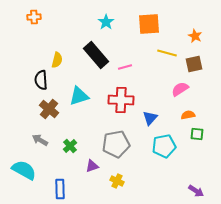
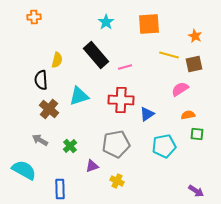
yellow line: moved 2 px right, 2 px down
blue triangle: moved 3 px left, 4 px up; rotated 14 degrees clockwise
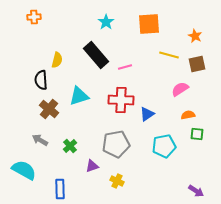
brown square: moved 3 px right
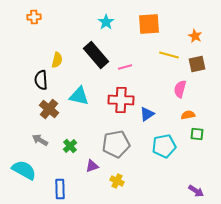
pink semicircle: rotated 42 degrees counterclockwise
cyan triangle: rotated 30 degrees clockwise
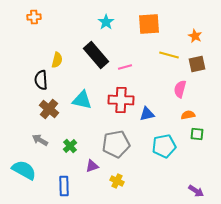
cyan triangle: moved 3 px right, 4 px down
blue triangle: rotated 21 degrees clockwise
blue rectangle: moved 4 px right, 3 px up
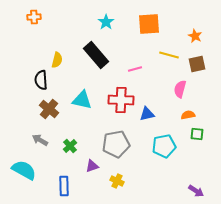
pink line: moved 10 px right, 2 px down
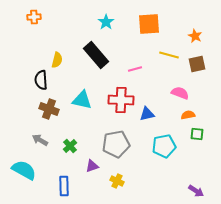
pink semicircle: moved 4 px down; rotated 96 degrees clockwise
brown cross: rotated 18 degrees counterclockwise
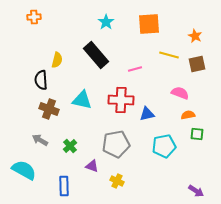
purple triangle: rotated 40 degrees clockwise
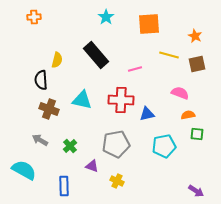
cyan star: moved 5 px up
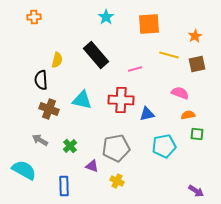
orange star: rotated 16 degrees clockwise
gray pentagon: moved 4 px down
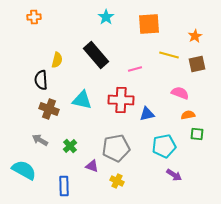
purple arrow: moved 22 px left, 16 px up
